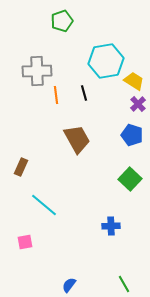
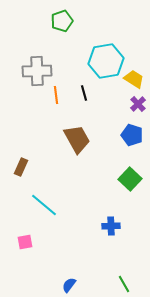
yellow trapezoid: moved 2 px up
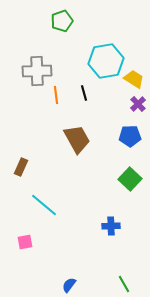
blue pentagon: moved 2 px left, 1 px down; rotated 20 degrees counterclockwise
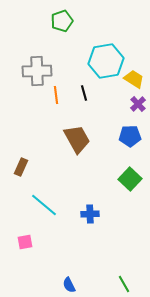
blue cross: moved 21 px left, 12 px up
blue semicircle: rotated 63 degrees counterclockwise
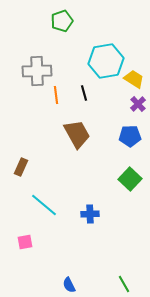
brown trapezoid: moved 5 px up
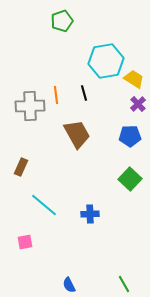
gray cross: moved 7 px left, 35 px down
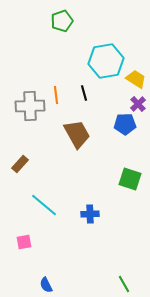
yellow trapezoid: moved 2 px right
blue pentagon: moved 5 px left, 12 px up
brown rectangle: moved 1 px left, 3 px up; rotated 18 degrees clockwise
green square: rotated 25 degrees counterclockwise
pink square: moved 1 px left
blue semicircle: moved 23 px left
